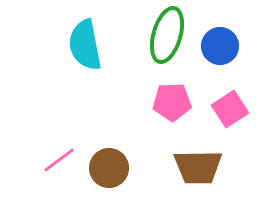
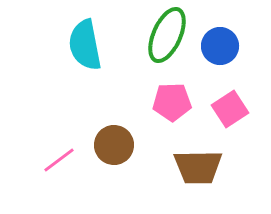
green ellipse: rotated 8 degrees clockwise
brown circle: moved 5 px right, 23 px up
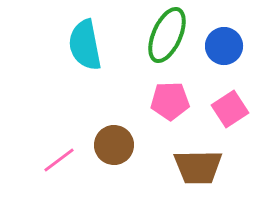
blue circle: moved 4 px right
pink pentagon: moved 2 px left, 1 px up
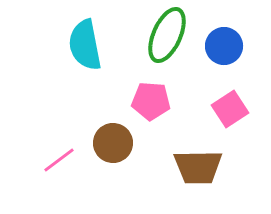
pink pentagon: moved 19 px left; rotated 6 degrees clockwise
brown circle: moved 1 px left, 2 px up
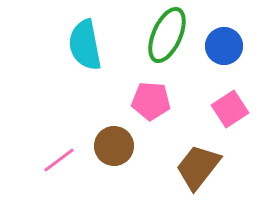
brown circle: moved 1 px right, 3 px down
brown trapezoid: rotated 129 degrees clockwise
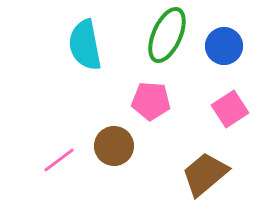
brown trapezoid: moved 7 px right, 7 px down; rotated 12 degrees clockwise
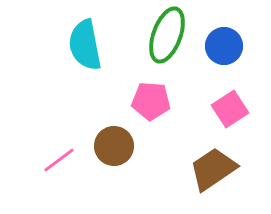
green ellipse: rotated 4 degrees counterclockwise
brown trapezoid: moved 8 px right, 5 px up; rotated 6 degrees clockwise
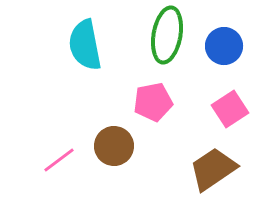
green ellipse: rotated 10 degrees counterclockwise
pink pentagon: moved 2 px right, 1 px down; rotated 15 degrees counterclockwise
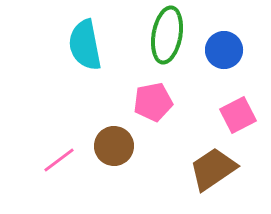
blue circle: moved 4 px down
pink square: moved 8 px right, 6 px down; rotated 6 degrees clockwise
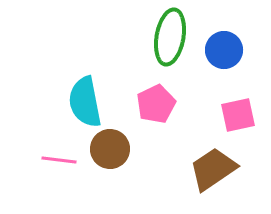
green ellipse: moved 3 px right, 2 px down
cyan semicircle: moved 57 px down
pink pentagon: moved 3 px right, 2 px down; rotated 15 degrees counterclockwise
pink square: rotated 15 degrees clockwise
brown circle: moved 4 px left, 3 px down
pink line: rotated 44 degrees clockwise
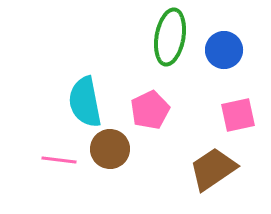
pink pentagon: moved 6 px left, 6 px down
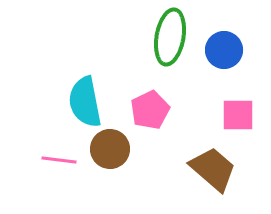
pink square: rotated 12 degrees clockwise
brown trapezoid: rotated 75 degrees clockwise
